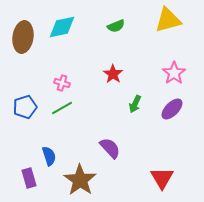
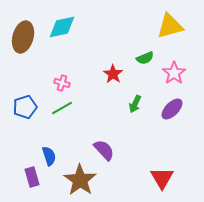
yellow triangle: moved 2 px right, 6 px down
green semicircle: moved 29 px right, 32 px down
brown ellipse: rotated 8 degrees clockwise
purple semicircle: moved 6 px left, 2 px down
purple rectangle: moved 3 px right, 1 px up
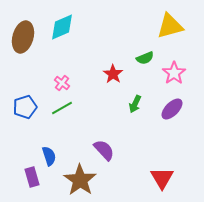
cyan diamond: rotated 12 degrees counterclockwise
pink cross: rotated 21 degrees clockwise
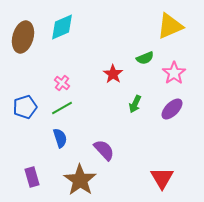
yellow triangle: rotated 8 degrees counterclockwise
blue semicircle: moved 11 px right, 18 px up
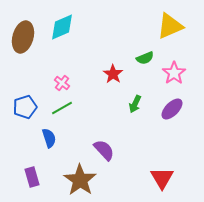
blue semicircle: moved 11 px left
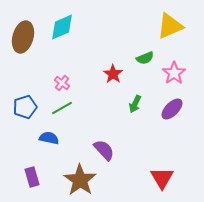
blue semicircle: rotated 60 degrees counterclockwise
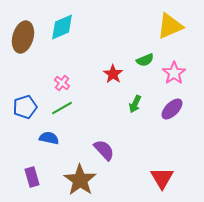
green semicircle: moved 2 px down
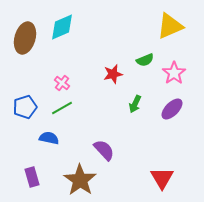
brown ellipse: moved 2 px right, 1 px down
red star: rotated 24 degrees clockwise
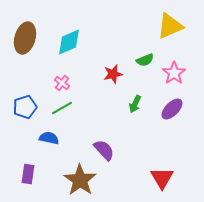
cyan diamond: moved 7 px right, 15 px down
purple rectangle: moved 4 px left, 3 px up; rotated 24 degrees clockwise
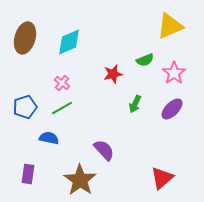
red triangle: rotated 20 degrees clockwise
